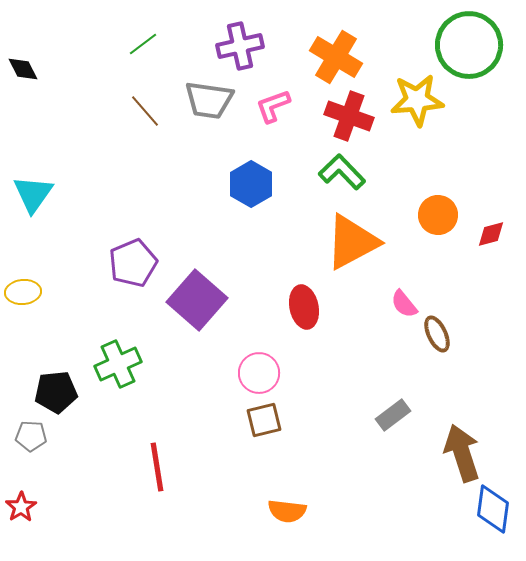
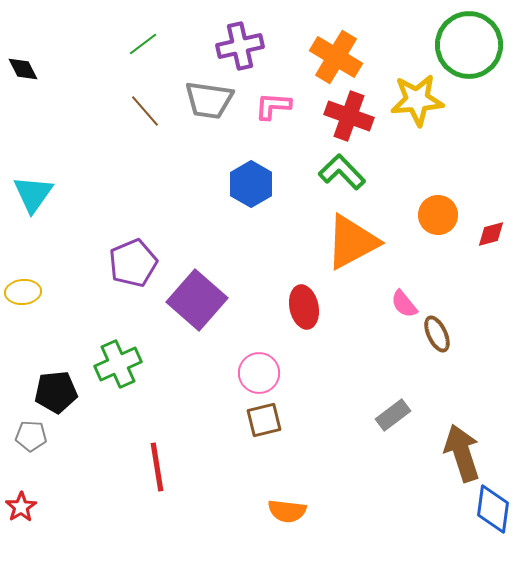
pink L-shape: rotated 24 degrees clockwise
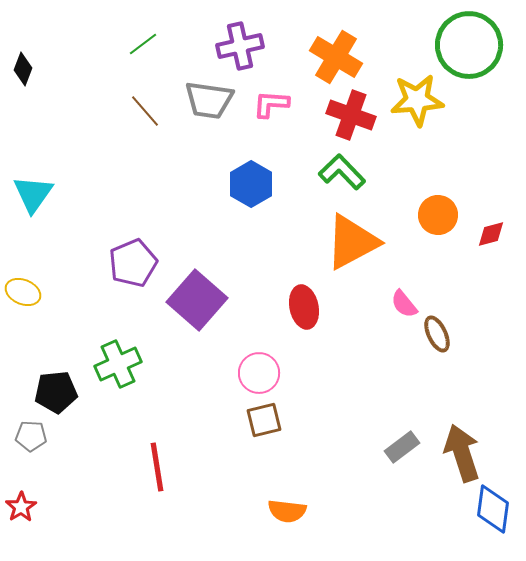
black diamond: rotated 48 degrees clockwise
pink L-shape: moved 2 px left, 2 px up
red cross: moved 2 px right, 1 px up
yellow ellipse: rotated 28 degrees clockwise
gray rectangle: moved 9 px right, 32 px down
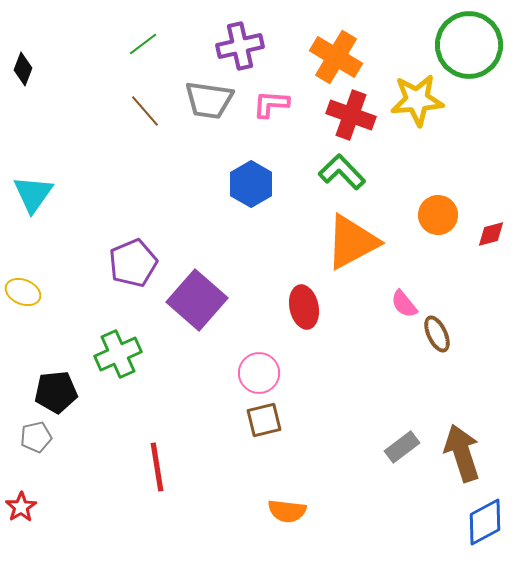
green cross: moved 10 px up
gray pentagon: moved 5 px right, 1 px down; rotated 16 degrees counterclockwise
blue diamond: moved 8 px left, 13 px down; rotated 54 degrees clockwise
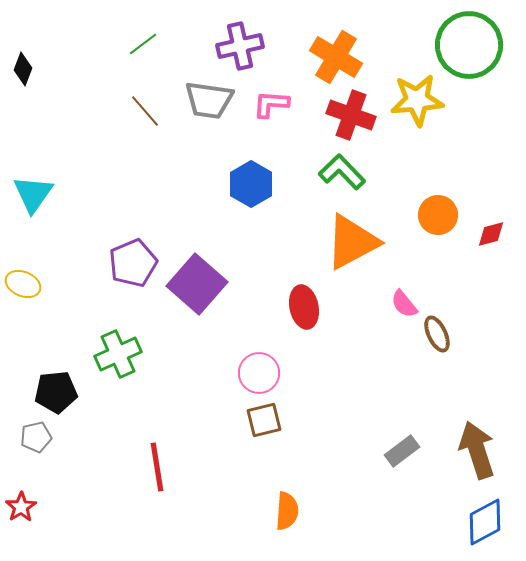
yellow ellipse: moved 8 px up
purple square: moved 16 px up
gray rectangle: moved 4 px down
brown arrow: moved 15 px right, 3 px up
orange semicircle: rotated 93 degrees counterclockwise
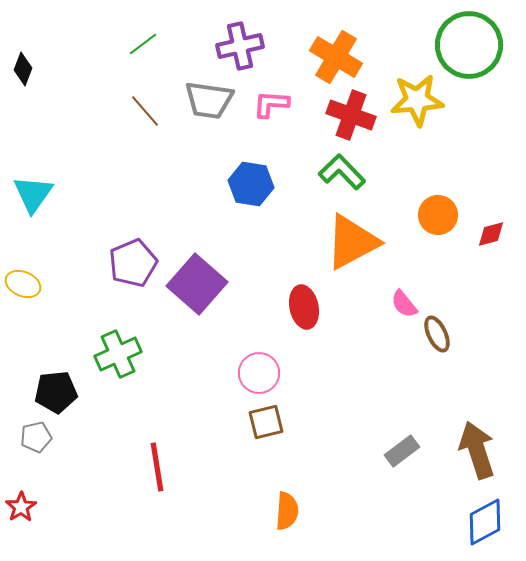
blue hexagon: rotated 21 degrees counterclockwise
brown square: moved 2 px right, 2 px down
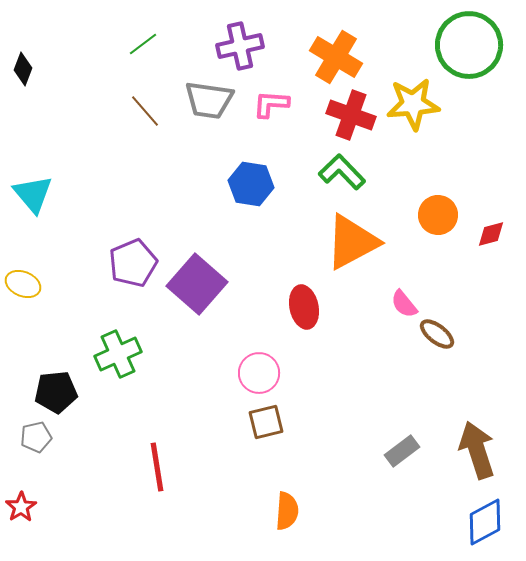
yellow star: moved 4 px left, 4 px down
cyan triangle: rotated 15 degrees counterclockwise
brown ellipse: rotated 27 degrees counterclockwise
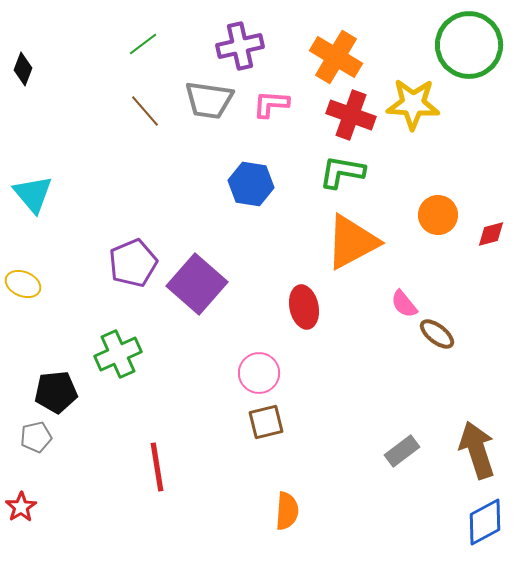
yellow star: rotated 8 degrees clockwise
green L-shape: rotated 36 degrees counterclockwise
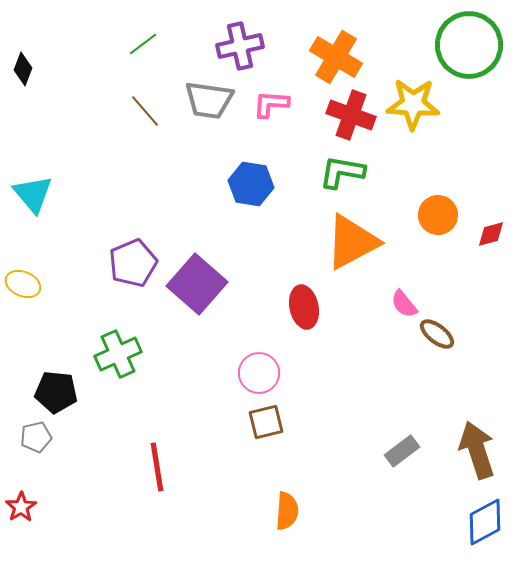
black pentagon: rotated 12 degrees clockwise
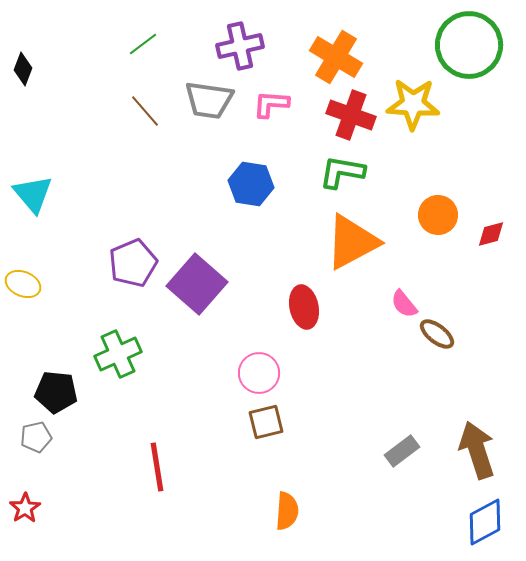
red star: moved 4 px right, 1 px down
